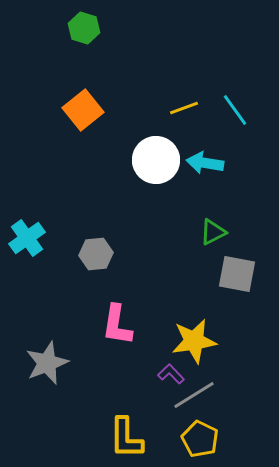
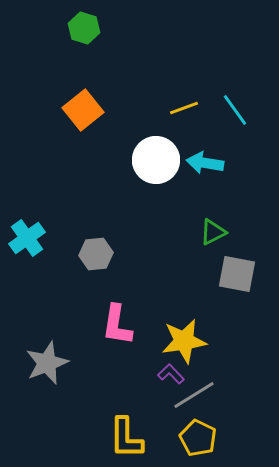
yellow star: moved 10 px left
yellow pentagon: moved 2 px left, 1 px up
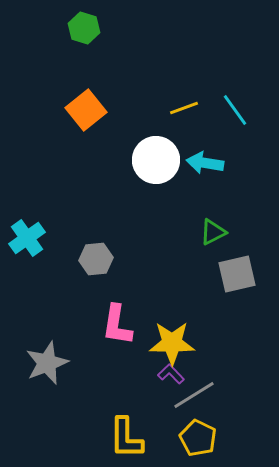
orange square: moved 3 px right
gray hexagon: moved 5 px down
gray square: rotated 24 degrees counterclockwise
yellow star: moved 12 px left, 2 px down; rotated 9 degrees clockwise
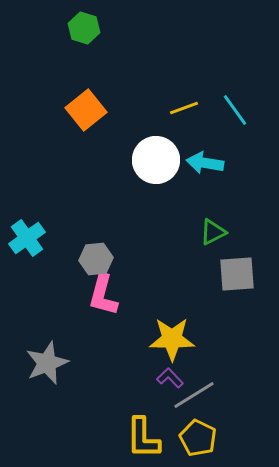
gray square: rotated 9 degrees clockwise
pink L-shape: moved 14 px left, 30 px up; rotated 6 degrees clockwise
yellow star: moved 4 px up
purple L-shape: moved 1 px left, 4 px down
yellow L-shape: moved 17 px right
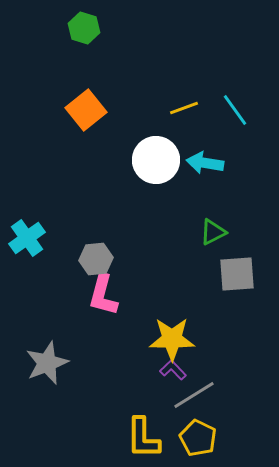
purple L-shape: moved 3 px right, 8 px up
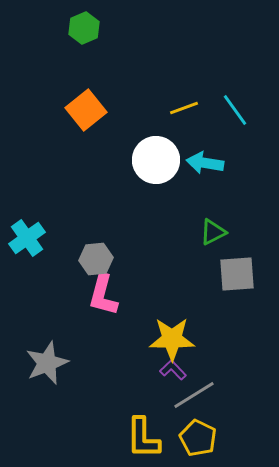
green hexagon: rotated 20 degrees clockwise
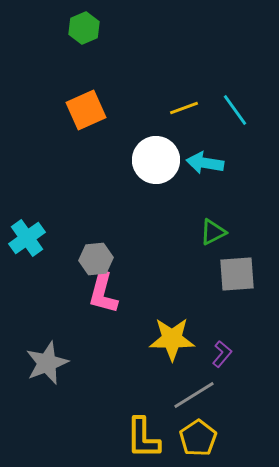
orange square: rotated 15 degrees clockwise
pink L-shape: moved 2 px up
purple L-shape: moved 49 px right, 16 px up; rotated 84 degrees clockwise
yellow pentagon: rotated 12 degrees clockwise
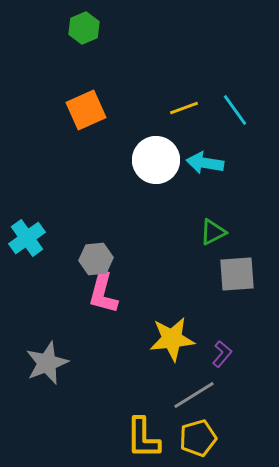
yellow star: rotated 6 degrees counterclockwise
yellow pentagon: rotated 18 degrees clockwise
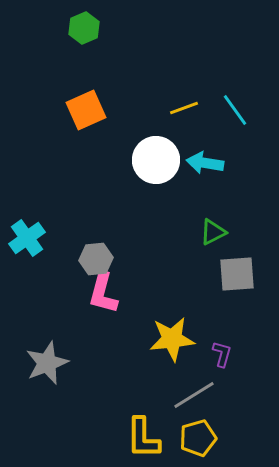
purple L-shape: rotated 24 degrees counterclockwise
